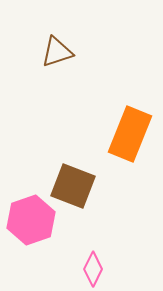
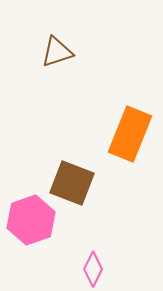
brown square: moved 1 px left, 3 px up
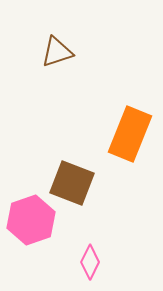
pink diamond: moved 3 px left, 7 px up
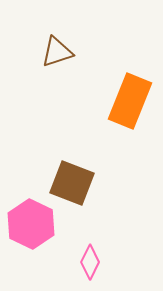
orange rectangle: moved 33 px up
pink hexagon: moved 4 px down; rotated 15 degrees counterclockwise
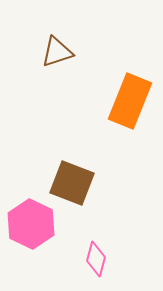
pink diamond: moved 6 px right, 3 px up; rotated 12 degrees counterclockwise
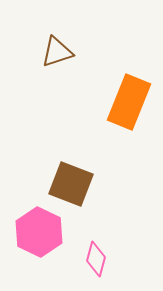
orange rectangle: moved 1 px left, 1 px down
brown square: moved 1 px left, 1 px down
pink hexagon: moved 8 px right, 8 px down
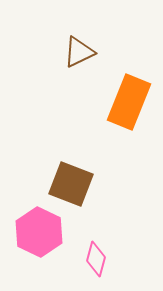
brown triangle: moved 22 px right; rotated 8 degrees counterclockwise
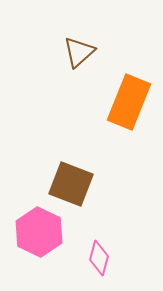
brown triangle: rotated 16 degrees counterclockwise
pink diamond: moved 3 px right, 1 px up
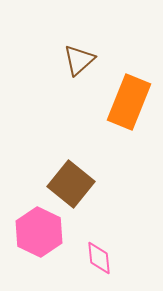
brown triangle: moved 8 px down
brown square: rotated 18 degrees clockwise
pink diamond: rotated 20 degrees counterclockwise
